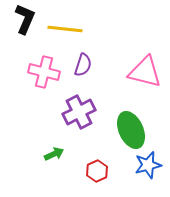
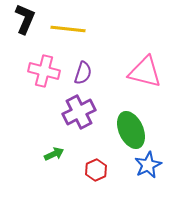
yellow line: moved 3 px right
purple semicircle: moved 8 px down
pink cross: moved 1 px up
blue star: rotated 12 degrees counterclockwise
red hexagon: moved 1 px left, 1 px up
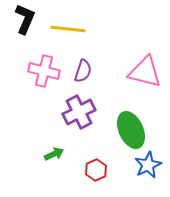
purple semicircle: moved 2 px up
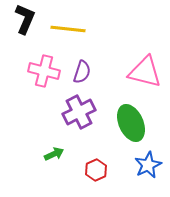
purple semicircle: moved 1 px left, 1 px down
green ellipse: moved 7 px up
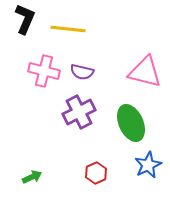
purple semicircle: rotated 85 degrees clockwise
green arrow: moved 22 px left, 23 px down
red hexagon: moved 3 px down
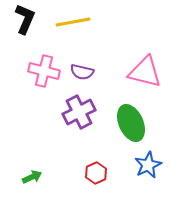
yellow line: moved 5 px right, 7 px up; rotated 16 degrees counterclockwise
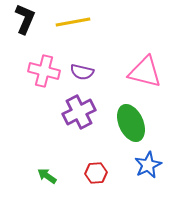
red hexagon: rotated 20 degrees clockwise
green arrow: moved 15 px right, 1 px up; rotated 120 degrees counterclockwise
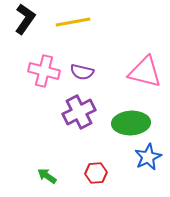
black L-shape: rotated 12 degrees clockwise
green ellipse: rotated 69 degrees counterclockwise
blue star: moved 8 px up
